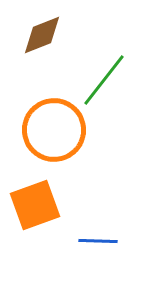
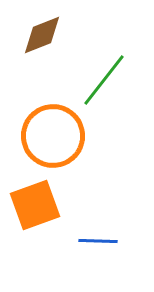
orange circle: moved 1 px left, 6 px down
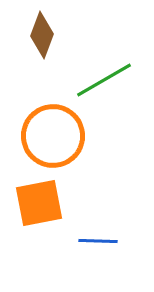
brown diamond: rotated 48 degrees counterclockwise
green line: rotated 22 degrees clockwise
orange square: moved 4 px right, 2 px up; rotated 9 degrees clockwise
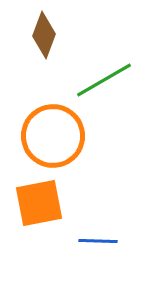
brown diamond: moved 2 px right
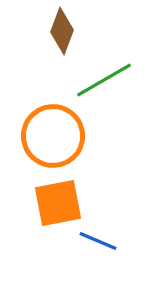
brown diamond: moved 18 px right, 4 px up
orange square: moved 19 px right
blue line: rotated 21 degrees clockwise
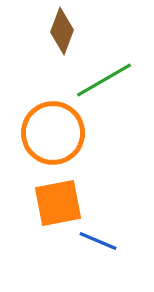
orange circle: moved 3 px up
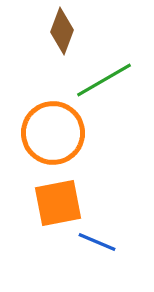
blue line: moved 1 px left, 1 px down
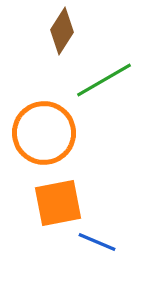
brown diamond: rotated 12 degrees clockwise
orange circle: moved 9 px left
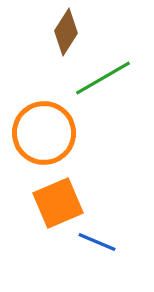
brown diamond: moved 4 px right, 1 px down
green line: moved 1 px left, 2 px up
orange square: rotated 12 degrees counterclockwise
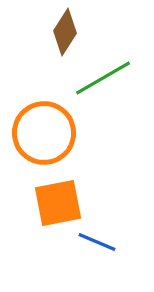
brown diamond: moved 1 px left
orange square: rotated 12 degrees clockwise
